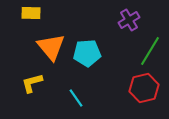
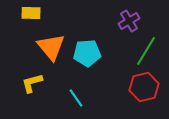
purple cross: moved 1 px down
green line: moved 4 px left
red hexagon: moved 1 px up
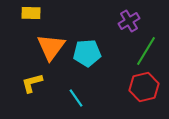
orange triangle: rotated 16 degrees clockwise
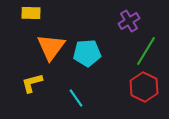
red hexagon: rotated 20 degrees counterclockwise
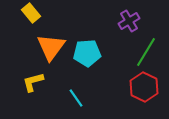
yellow rectangle: rotated 48 degrees clockwise
green line: moved 1 px down
yellow L-shape: moved 1 px right, 1 px up
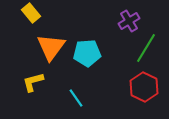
green line: moved 4 px up
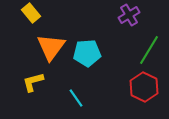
purple cross: moved 6 px up
green line: moved 3 px right, 2 px down
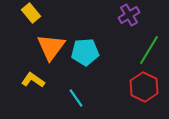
cyan pentagon: moved 2 px left, 1 px up
yellow L-shape: moved 2 px up; rotated 50 degrees clockwise
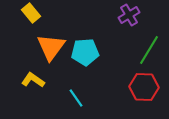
red hexagon: rotated 24 degrees counterclockwise
